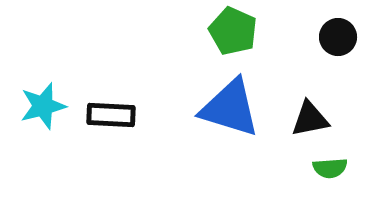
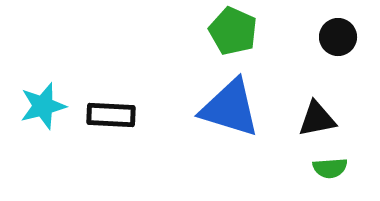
black triangle: moved 7 px right
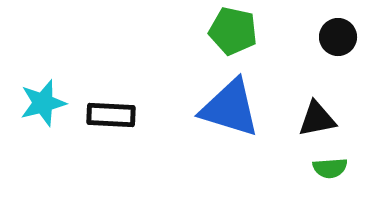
green pentagon: rotated 12 degrees counterclockwise
cyan star: moved 3 px up
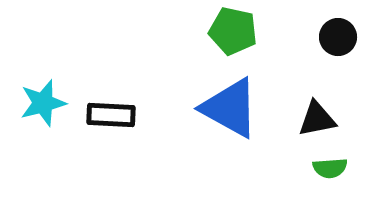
blue triangle: rotated 12 degrees clockwise
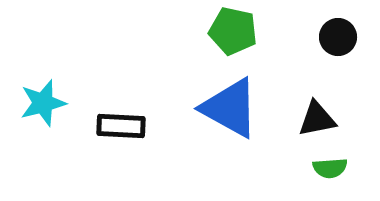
black rectangle: moved 10 px right, 11 px down
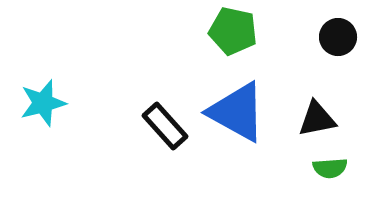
blue triangle: moved 7 px right, 4 px down
black rectangle: moved 44 px right; rotated 45 degrees clockwise
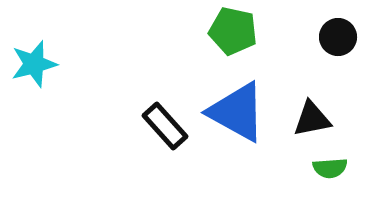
cyan star: moved 9 px left, 39 px up
black triangle: moved 5 px left
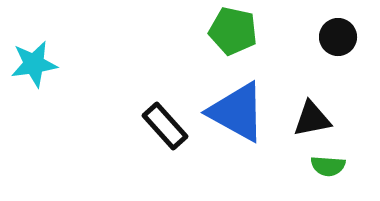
cyan star: rotated 6 degrees clockwise
green semicircle: moved 2 px left, 2 px up; rotated 8 degrees clockwise
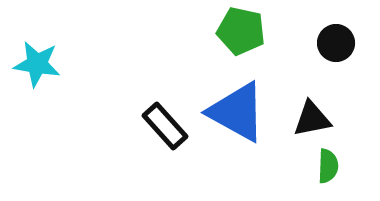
green pentagon: moved 8 px right
black circle: moved 2 px left, 6 px down
cyan star: moved 3 px right; rotated 18 degrees clockwise
green semicircle: rotated 92 degrees counterclockwise
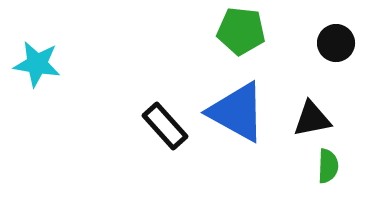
green pentagon: rotated 6 degrees counterclockwise
